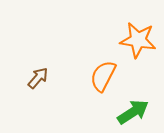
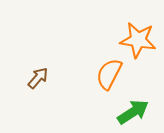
orange semicircle: moved 6 px right, 2 px up
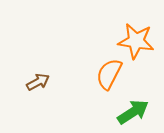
orange star: moved 2 px left, 1 px down
brown arrow: moved 4 px down; rotated 20 degrees clockwise
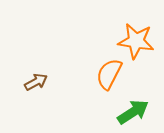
brown arrow: moved 2 px left
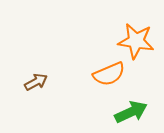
orange semicircle: rotated 140 degrees counterclockwise
green arrow: moved 2 px left; rotated 8 degrees clockwise
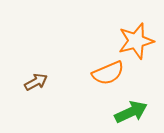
orange star: rotated 24 degrees counterclockwise
orange semicircle: moved 1 px left, 1 px up
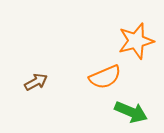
orange semicircle: moved 3 px left, 4 px down
green arrow: rotated 48 degrees clockwise
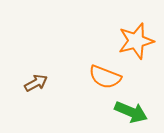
orange semicircle: rotated 44 degrees clockwise
brown arrow: moved 1 px down
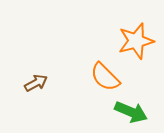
orange semicircle: rotated 24 degrees clockwise
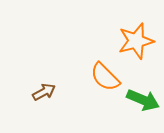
brown arrow: moved 8 px right, 9 px down
green arrow: moved 12 px right, 12 px up
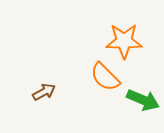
orange star: moved 12 px left; rotated 15 degrees clockwise
